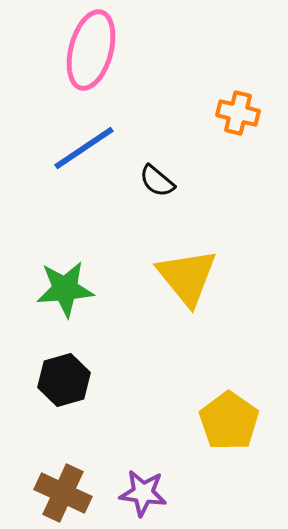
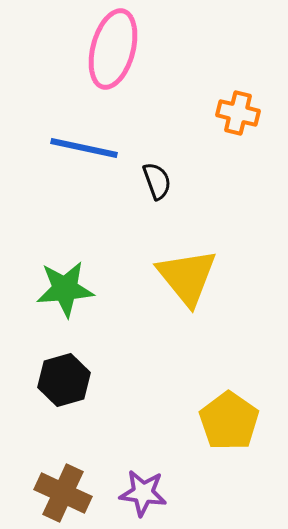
pink ellipse: moved 22 px right, 1 px up
blue line: rotated 46 degrees clockwise
black semicircle: rotated 150 degrees counterclockwise
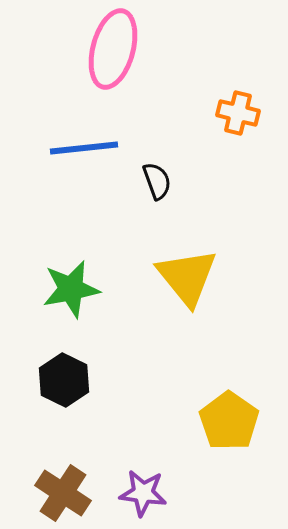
blue line: rotated 18 degrees counterclockwise
green star: moved 6 px right; rotated 6 degrees counterclockwise
black hexagon: rotated 18 degrees counterclockwise
brown cross: rotated 8 degrees clockwise
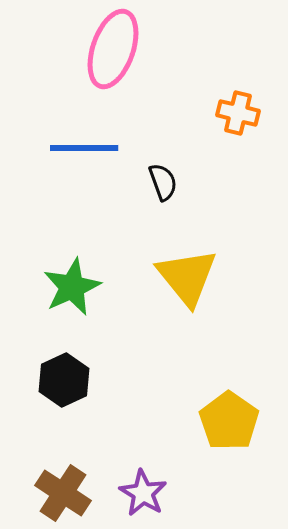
pink ellipse: rotated 4 degrees clockwise
blue line: rotated 6 degrees clockwise
black semicircle: moved 6 px right, 1 px down
green star: moved 1 px right, 2 px up; rotated 14 degrees counterclockwise
black hexagon: rotated 9 degrees clockwise
purple star: rotated 24 degrees clockwise
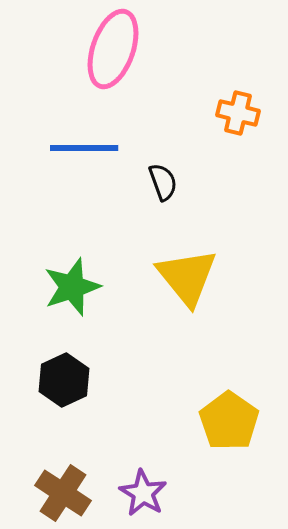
green star: rotated 6 degrees clockwise
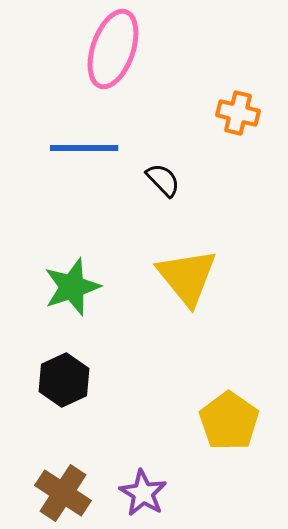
black semicircle: moved 2 px up; rotated 24 degrees counterclockwise
